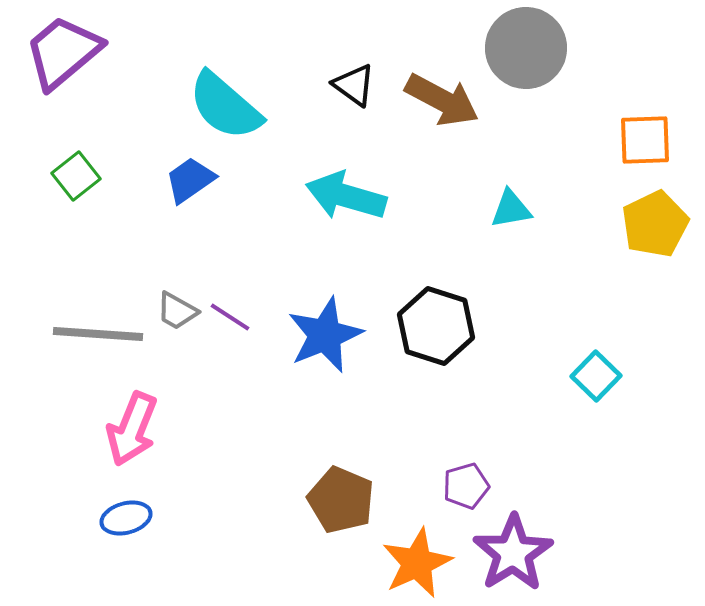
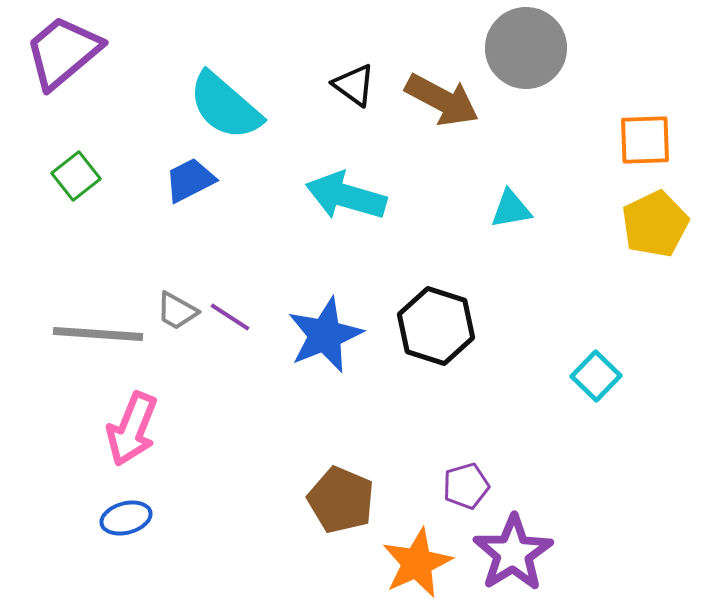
blue trapezoid: rotated 8 degrees clockwise
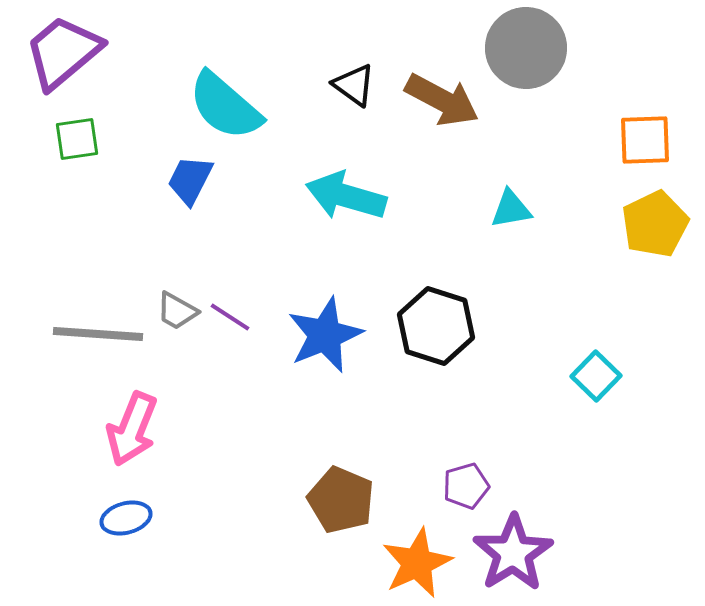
green square: moved 1 px right, 37 px up; rotated 30 degrees clockwise
blue trapezoid: rotated 36 degrees counterclockwise
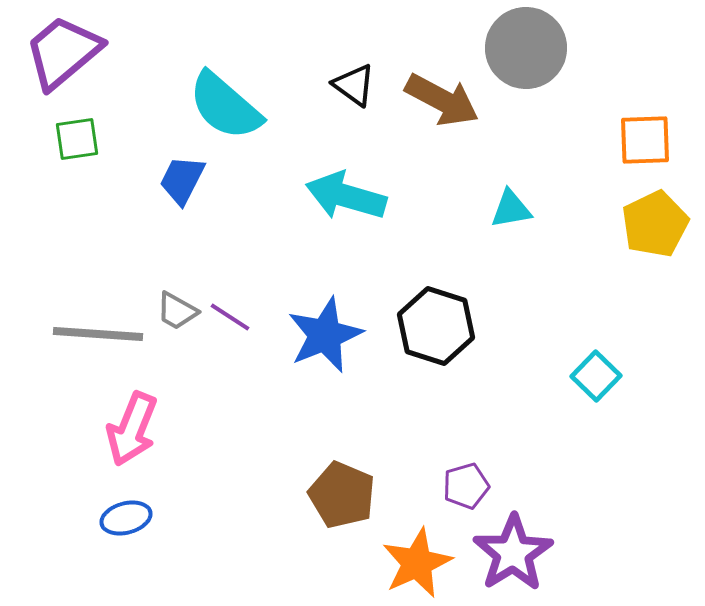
blue trapezoid: moved 8 px left
brown pentagon: moved 1 px right, 5 px up
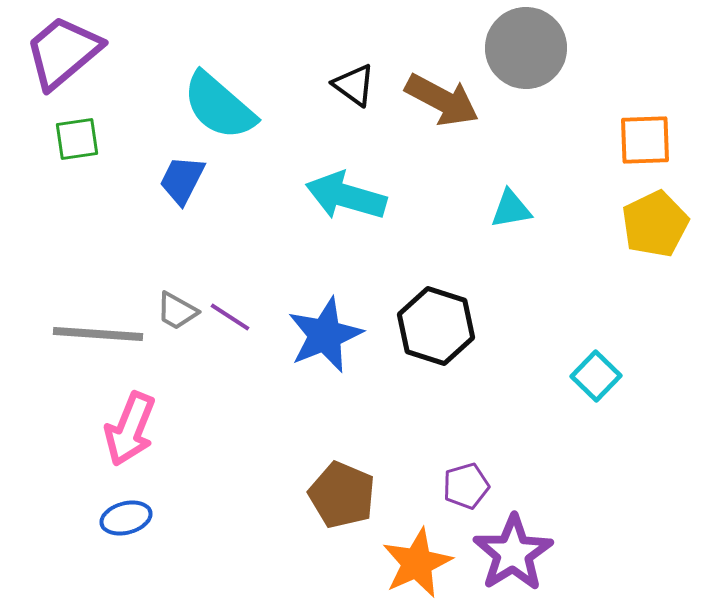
cyan semicircle: moved 6 px left
pink arrow: moved 2 px left
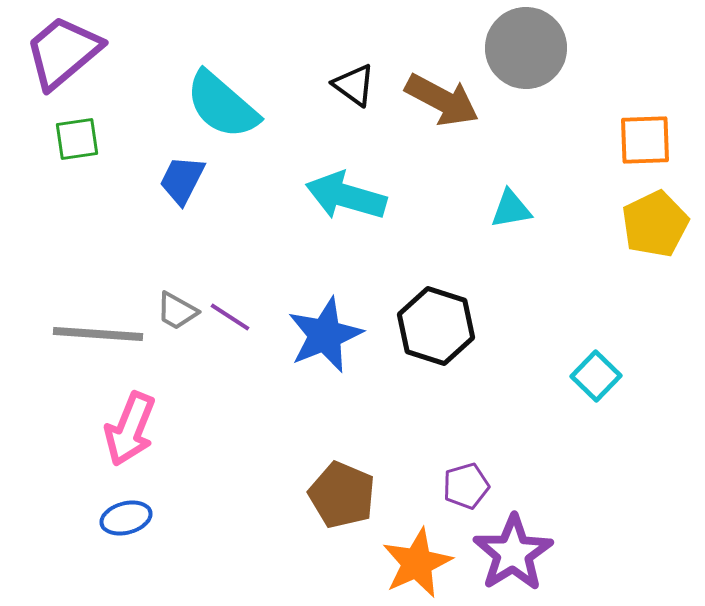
cyan semicircle: moved 3 px right, 1 px up
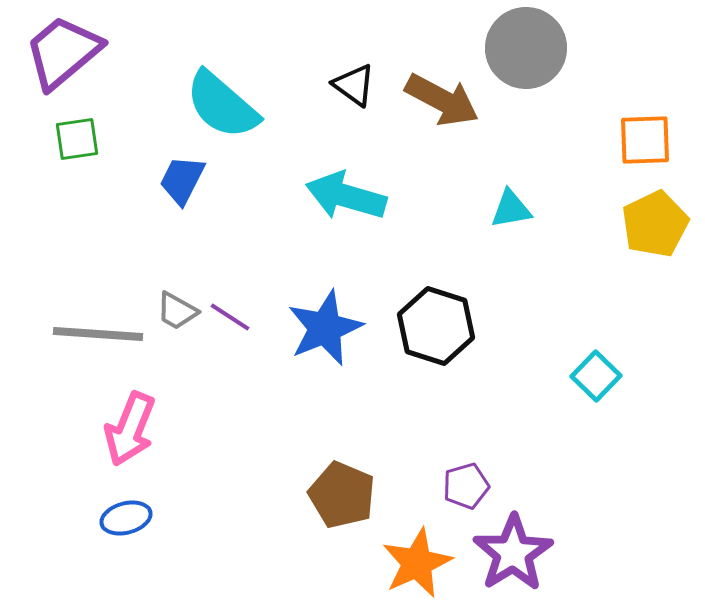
blue star: moved 7 px up
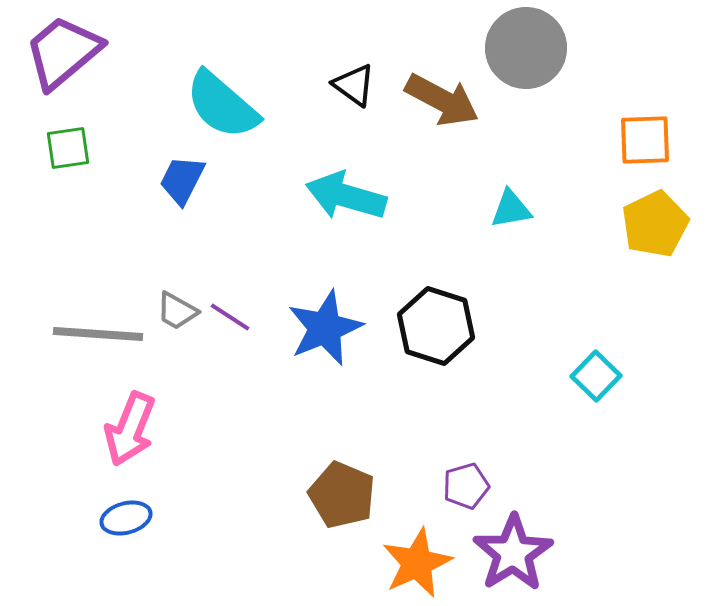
green square: moved 9 px left, 9 px down
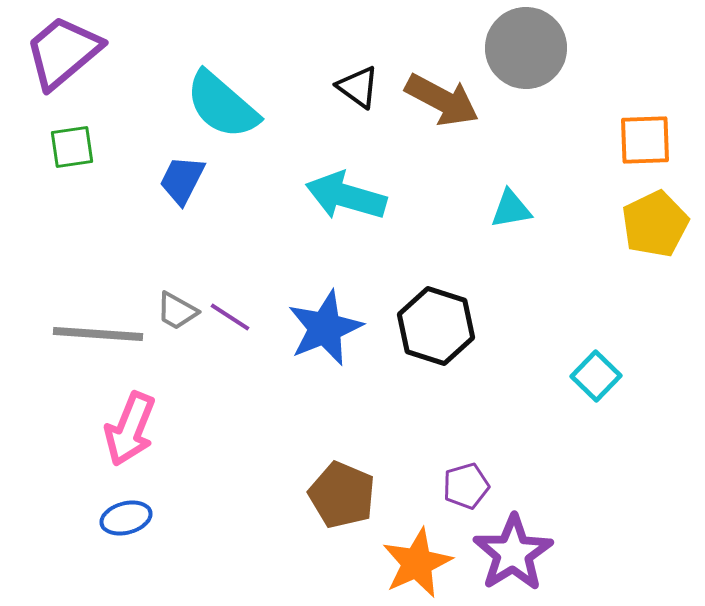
black triangle: moved 4 px right, 2 px down
green square: moved 4 px right, 1 px up
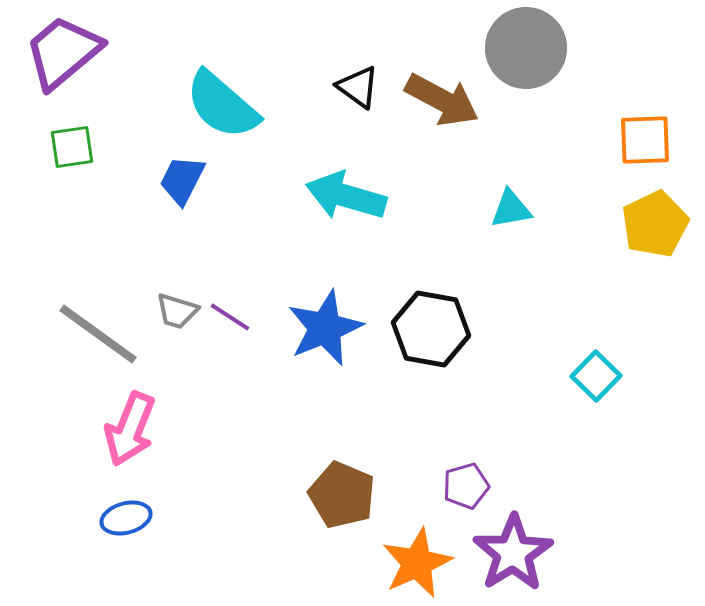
gray trapezoid: rotated 12 degrees counterclockwise
black hexagon: moved 5 px left, 3 px down; rotated 8 degrees counterclockwise
gray line: rotated 32 degrees clockwise
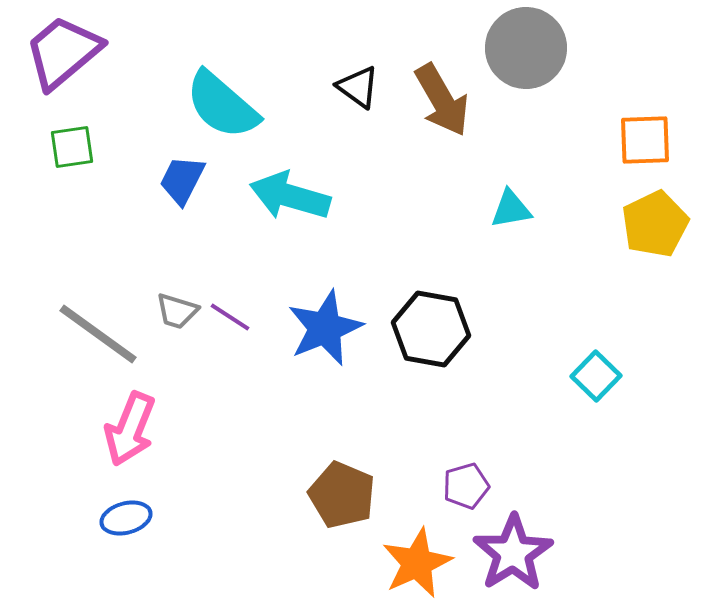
brown arrow: rotated 32 degrees clockwise
cyan arrow: moved 56 px left
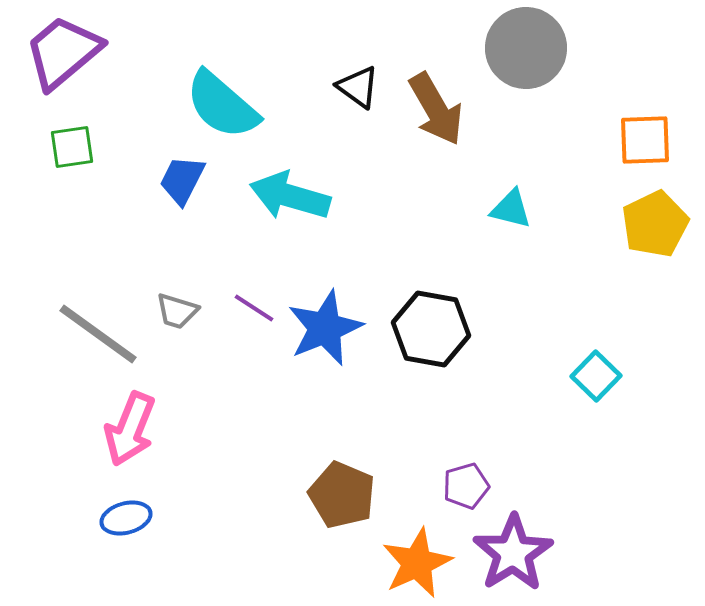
brown arrow: moved 6 px left, 9 px down
cyan triangle: rotated 24 degrees clockwise
purple line: moved 24 px right, 9 px up
